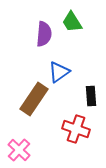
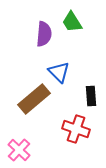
blue triangle: rotated 40 degrees counterclockwise
brown rectangle: rotated 16 degrees clockwise
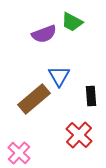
green trapezoid: rotated 30 degrees counterclockwise
purple semicircle: rotated 65 degrees clockwise
blue triangle: moved 4 px down; rotated 15 degrees clockwise
red cross: moved 3 px right, 6 px down; rotated 24 degrees clockwise
pink cross: moved 3 px down
